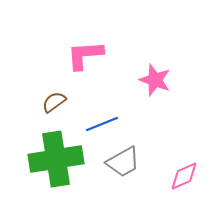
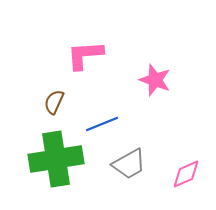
brown semicircle: rotated 30 degrees counterclockwise
gray trapezoid: moved 6 px right, 2 px down
pink diamond: moved 2 px right, 2 px up
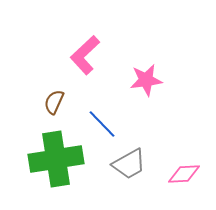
pink L-shape: rotated 39 degrees counterclockwise
pink star: moved 9 px left; rotated 28 degrees counterclockwise
blue line: rotated 68 degrees clockwise
pink diamond: moved 2 px left; rotated 20 degrees clockwise
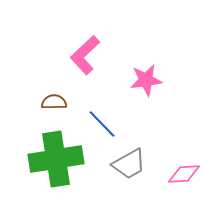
brown semicircle: rotated 65 degrees clockwise
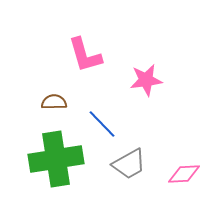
pink L-shape: rotated 63 degrees counterclockwise
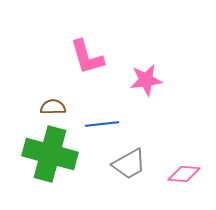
pink L-shape: moved 2 px right, 2 px down
brown semicircle: moved 1 px left, 5 px down
blue line: rotated 52 degrees counterclockwise
green cross: moved 6 px left, 5 px up; rotated 24 degrees clockwise
pink diamond: rotated 8 degrees clockwise
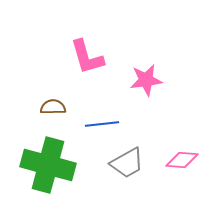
green cross: moved 2 px left, 11 px down
gray trapezoid: moved 2 px left, 1 px up
pink diamond: moved 2 px left, 14 px up
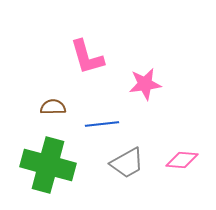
pink star: moved 1 px left, 4 px down
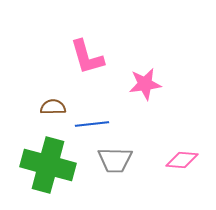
blue line: moved 10 px left
gray trapezoid: moved 12 px left, 3 px up; rotated 30 degrees clockwise
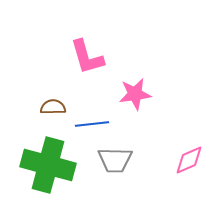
pink star: moved 10 px left, 10 px down
pink diamond: moved 7 px right; rotated 28 degrees counterclockwise
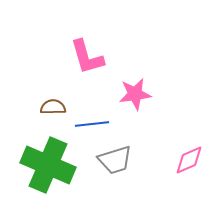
gray trapezoid: rotated 18 degrees counterclockwise
green cross: rotated 8 degrees clockwise
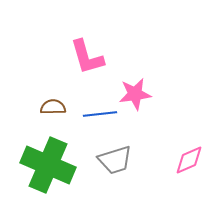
blue line: moved 8 px right, 10 px up
